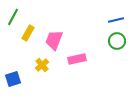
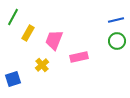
pink rectangle: moved 2 px right, 2 px up
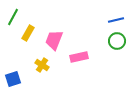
yellow cross: rotated 16 degrees counterclockwise
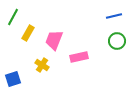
blue line: moved 2 px left, 4 px up
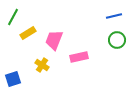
yellow rectangle: rotated 28 degrees clockwise
green circle: moved 1 px up
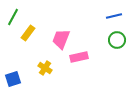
yellow rectangle: rotated 21 degrees counterclockwise
pink trapezoid: moved 7 px right, 1 px up
yellow cross: moved 3 px right, 3 px down
